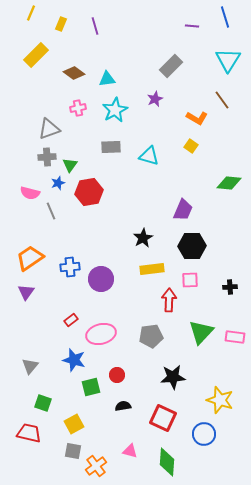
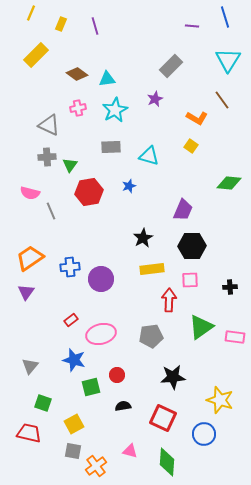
brown diamond at (74, 73): moved 3 px right, 1 px down
gray triangle at (49, 129): moved 4 px up; rotated 45 degrees clockwise
blue star at (58, 183): moved 71 px right, 3 px down
green triangle at (201, 332): moved 5 px up; rotated 12 degrees clockwise
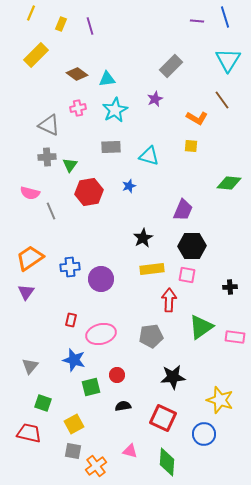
purple line at (95, 26): moved 5 px left
purple line at (192, 26): moved 5 px right, 5 px up
yellow square at (191, 146): rotated 32 degrees counterclockwise
pink square at (190, 280): moved 3 px left, 5 px up; rotated 12 degrees clockwise
red rectangle at (71, 320): rotated 40 degrees counterclockwise
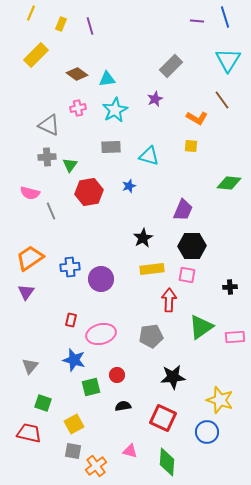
pink rectangle at (235, 337): rotated 12 degrees counterclockwise
blue circle at (204, 434): moved 3 px right, 2 px up
